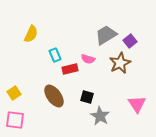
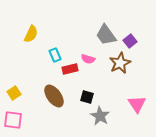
gray trapezoid: rotated 95 degrees counterclockwise
pink square: moved 2 px left
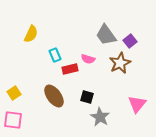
pink triangle: rotated 12 degrees clockwise
gray star: moved 1 px down
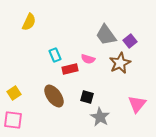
yellow semicircle: moved 2 px left, 12 px up
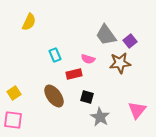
brown star: rotated 20 degrees clockwise
red rectangle: moved 4 px right, 5 px down
pink triangle: moved 6 px down
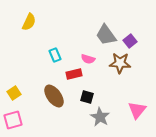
brown star: rotated 10 degrees clockwise
pink square: rotated 24 degrees counterclockwise
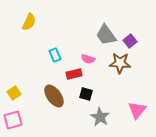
black square: moved 1 px left, 3 px up
